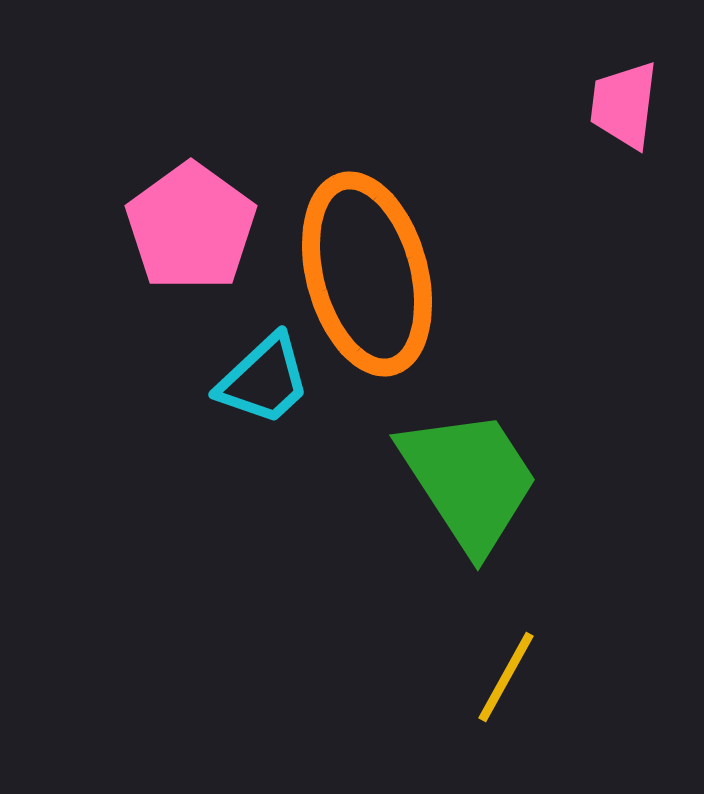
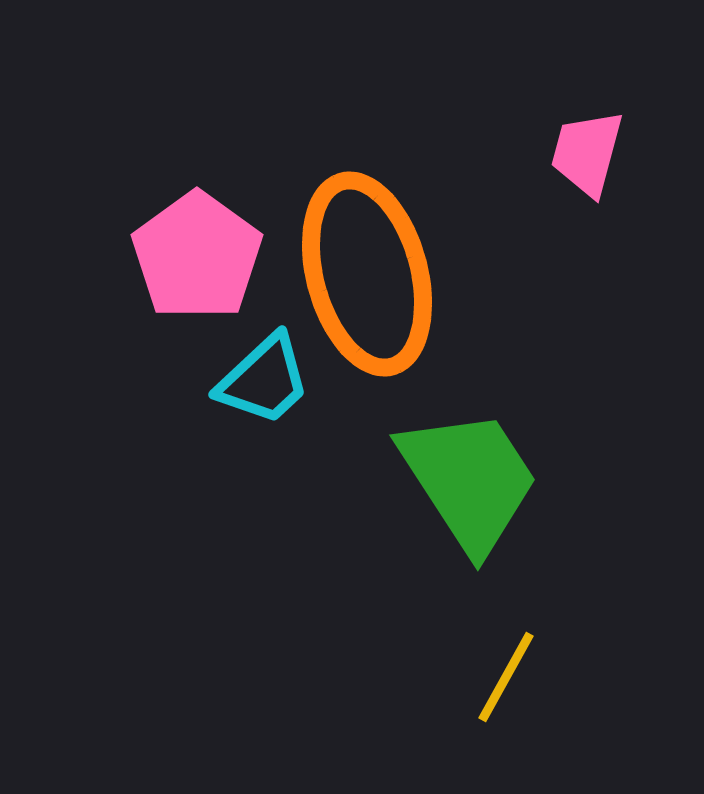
pink trapezoid: moved 37 px left, 48 px down; rotated 8 degrees clockwise
pink pentagon: moved 6 px right, 29 px down
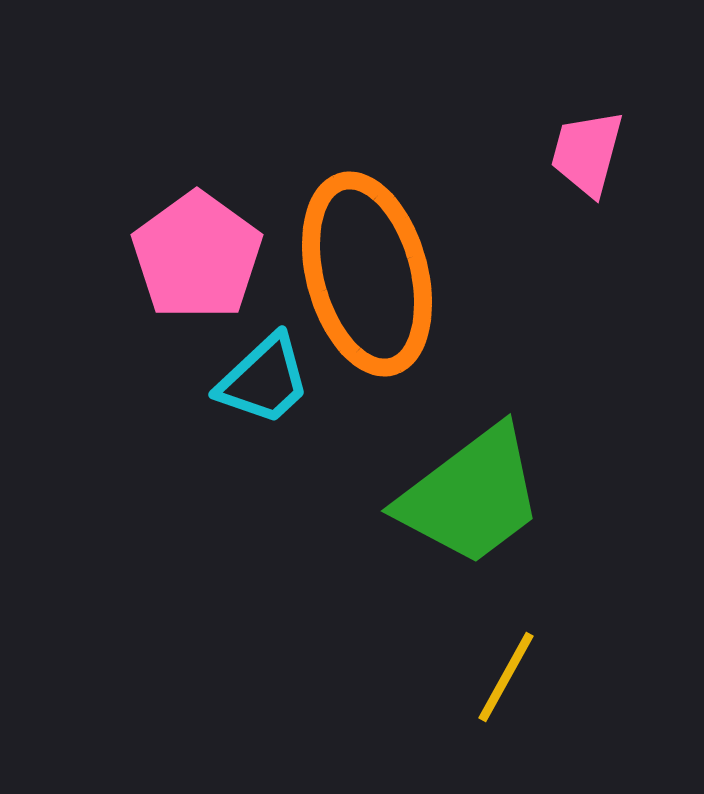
green trapezoid: moved 2 px right, 16 px down; rotated 86 degrees clockwise
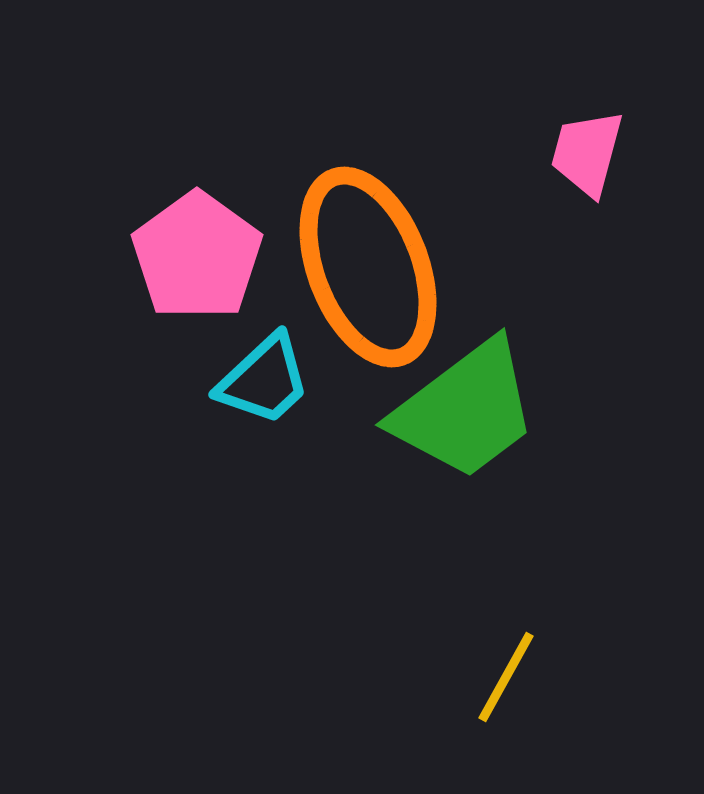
orange ellipse: moved 1 px right, 7 px up; rotated 6 degrees counterclockwise
green trapezoid: moved 6 px left, 86 px up
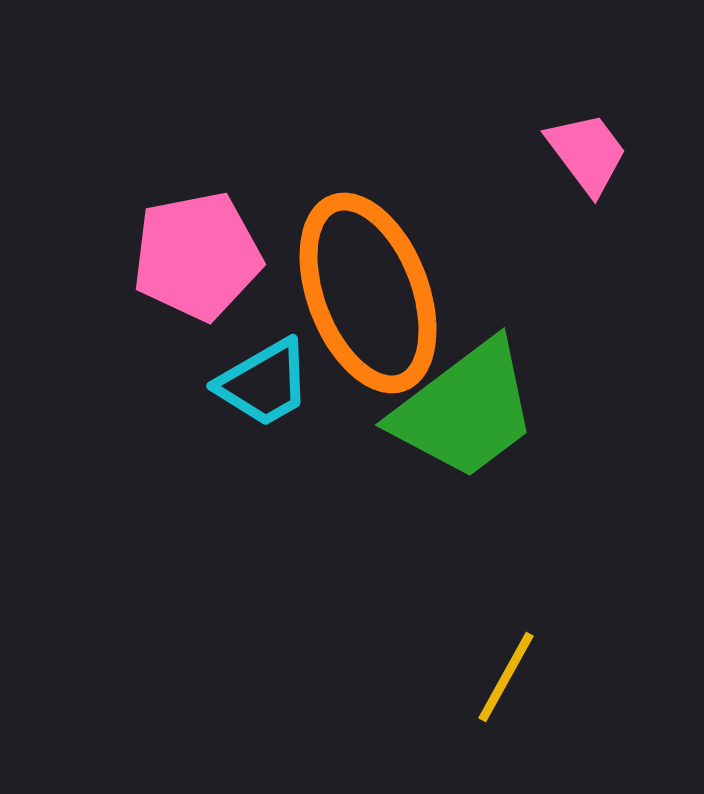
pink trapezoid: rotated 128 degrees clockwise
pink pentagon: rotated 25 degrees clockwise
orange ellipse: moved 26 px down
cyan trapezoid: moved 3 px down; rotated 13 degrees clockwise
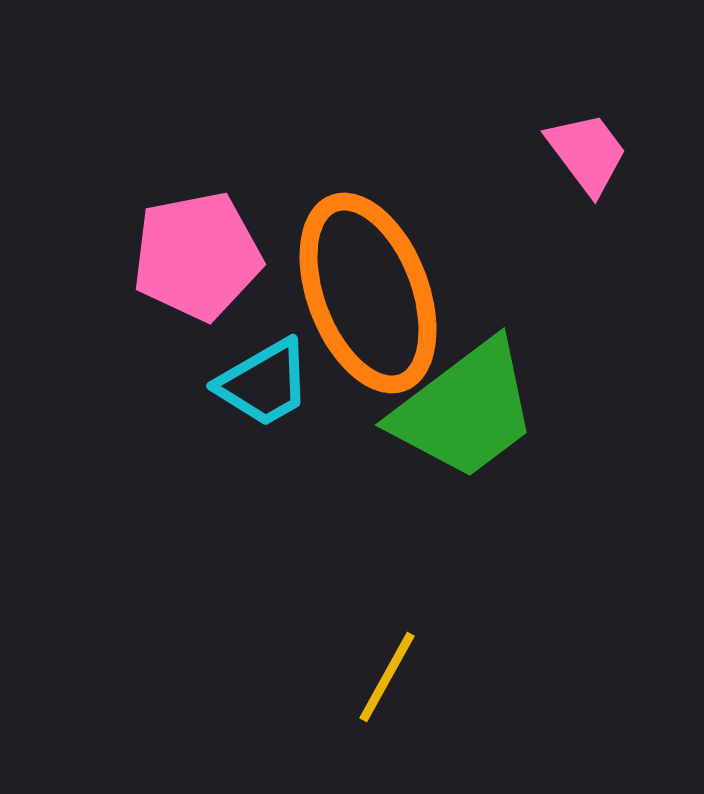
yellow line: moved 119 px left
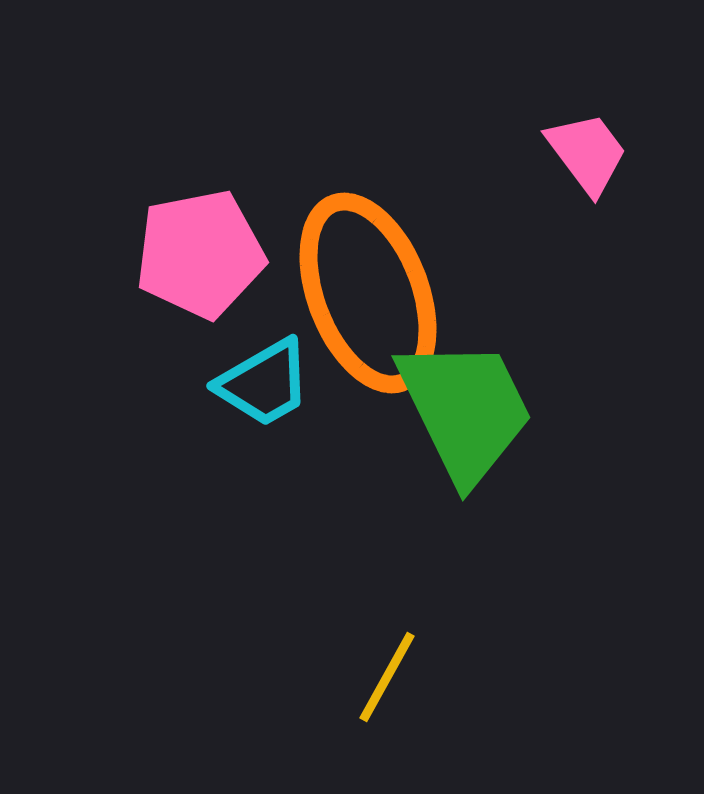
pink pentagon: moved 3 px right, 2 px up
green trapezoid: rotated 79 degrees counterclockwise
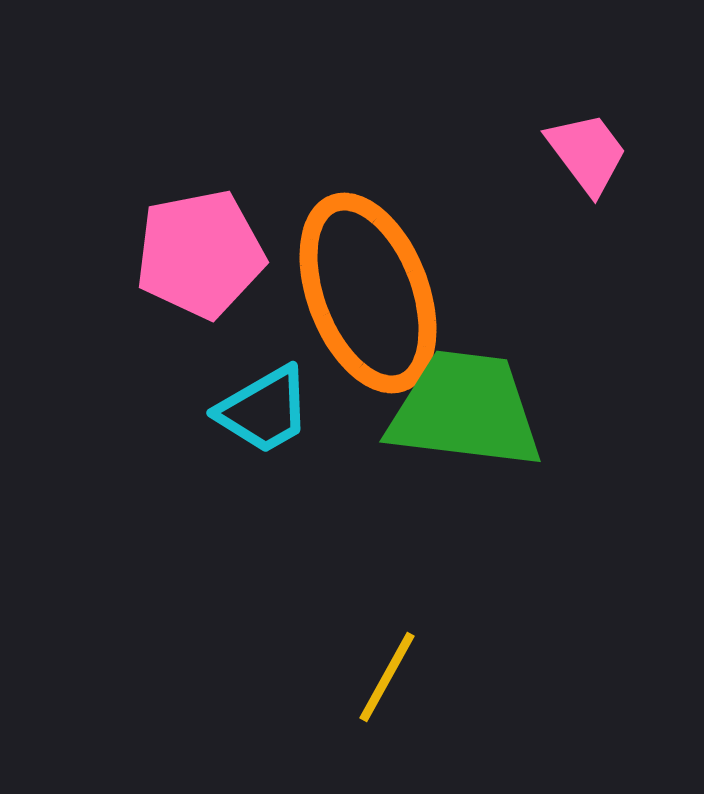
cyan trapezoid: moved 27 px down
green trapezoid: rotated 57 degrees counterclockwise
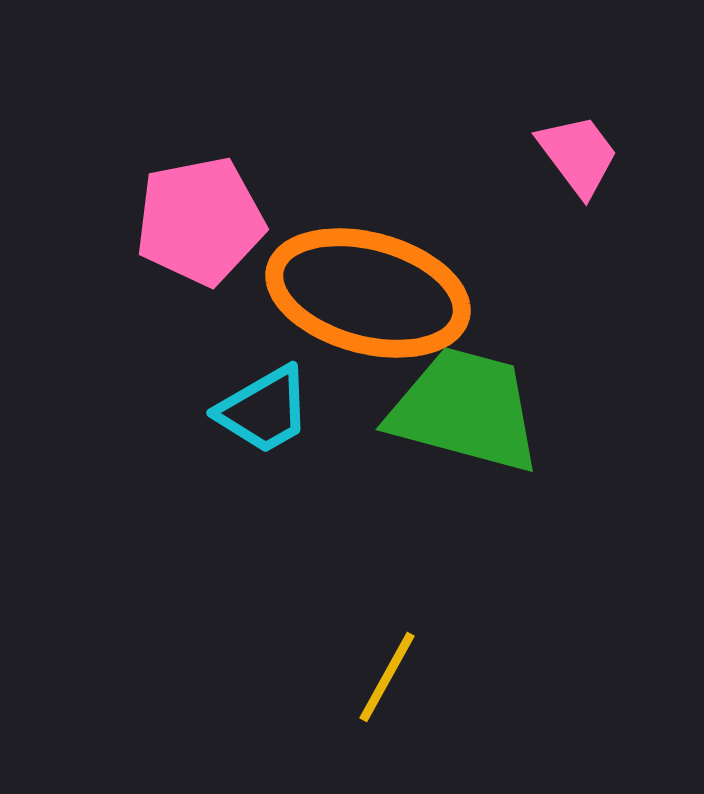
pink trapezoid: moved 9 px left, 2 px down
pink pentagon: moved 33 px up
orange ellipse: rotated 54 degrees counterclockwise
green trapezoid: rotated 8 degrees clockwise
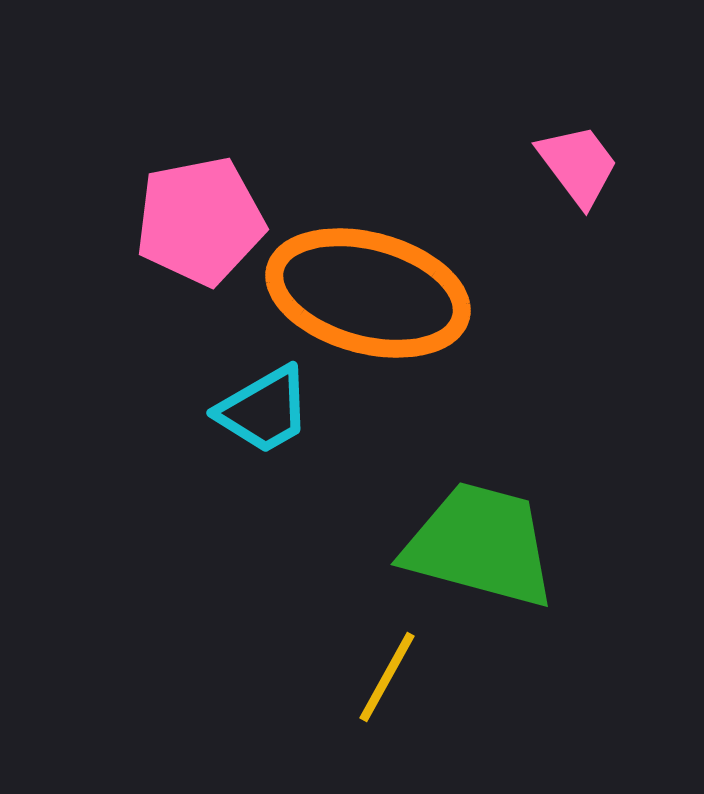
pink trapezoid: moved 10 px down
green trapezoid: moved 15 px right, 135 px down
